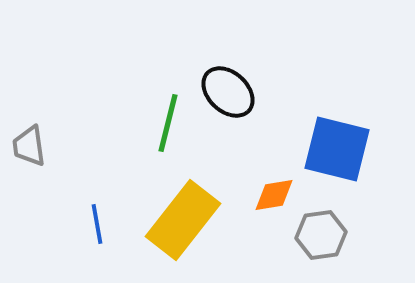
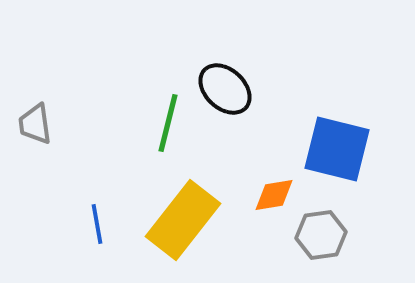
black ellipse: moved 3 px left, 3 px up
gray trapezoid: moved 6 px right, 22 px up
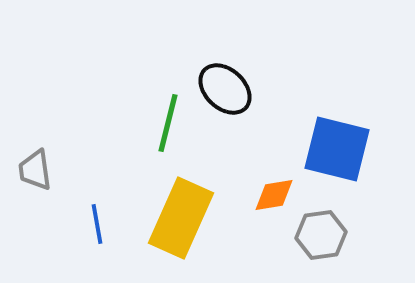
gray trapezoid: moved 46 px down
yellow rectangle: moved 2 px left, 2 px up; rotated 14 degrees counterclockwise
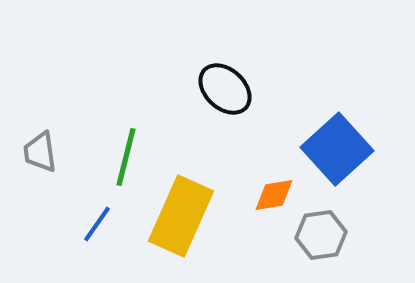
green line: moved 42 px left, 34 px down
blue square: rotated 34 degrees clockwise
gray trapezoid: moved 5 px right, 18 px up
yellow rectangle: moved 2 px up
blue line: rotated 45 degrees clockwise
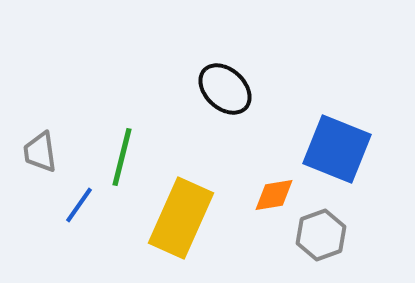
blue square: rotated 26 degrees counterclockwise
green line: moved 4 px left
yellow rectangle: moved 2 px down
blue line: moved 18 px left, 19 px up
gray hexagon: rotated 12 degrees counterclockwise
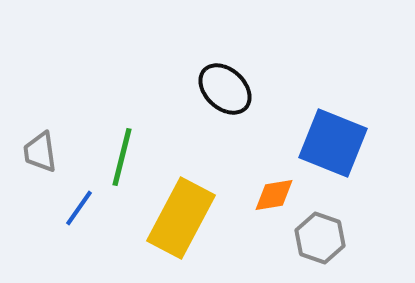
blue square: moved 4 px left, 6 px up
blue line: moved 3 px down
yellow rectangle: rotated 4 degrees clockwise
gray hexagon: moved 1 px left, 3 px down; rotated 21 degrees counterclockwise
